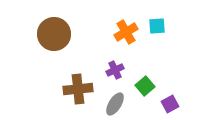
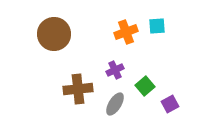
orange cross: rotated 10 degrees clockwise
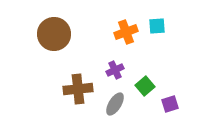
purple square: rotated 12 degrees clockwise
